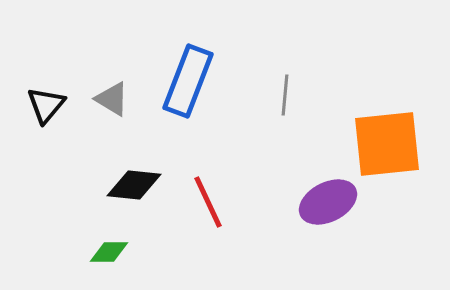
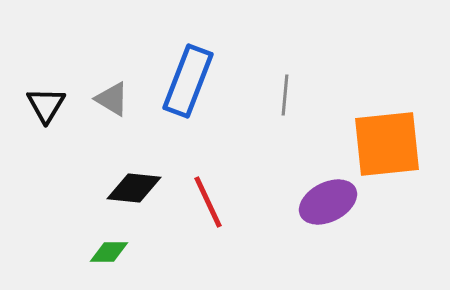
black triangle: rotated 9 degrees counterclockwise
black diamond: moved 3 px down
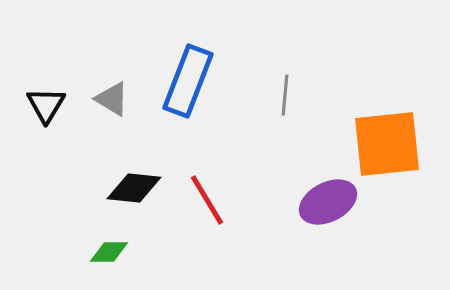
red line: moved 1 px left, 2 px up; rotated 6 degrees counterclockwise
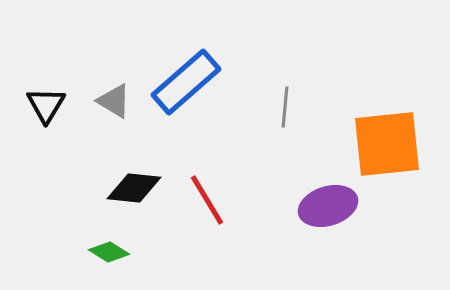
blue rectangle: moved 2 px left, 1 px down; rotated 28 degrees clockwise
gray line: moved 12 px down
gray triangle: moved 2 px right, 2 px down
purple ellipse: moved 4 px down; rotated 10 degrees clockwise
green diamond: rotated 33 degrees clockwise
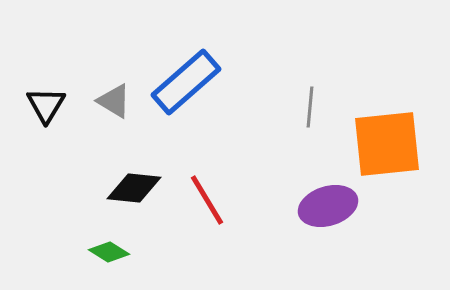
gray line: moved 25 px right
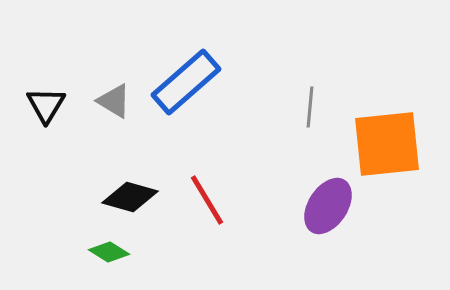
black diamond: moved 4 px left, 9 px down; rotated 10 degrees clockwise
purple ellipse: rotated 40 degrees counterclockwise
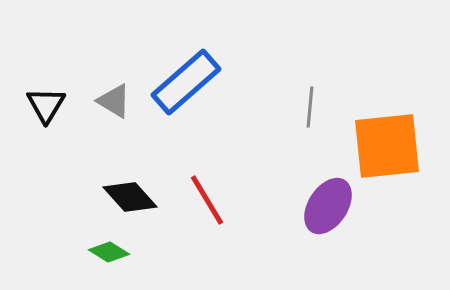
orange square: moved 2 px down
black diamond: rotated 32 degrees clockwise
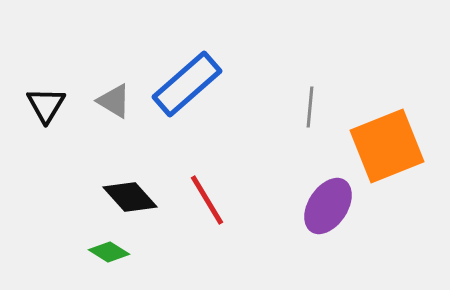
blue rectangle: moved 1 px right, 2 px down
orange square: rotated 16 degrees counterclockwise
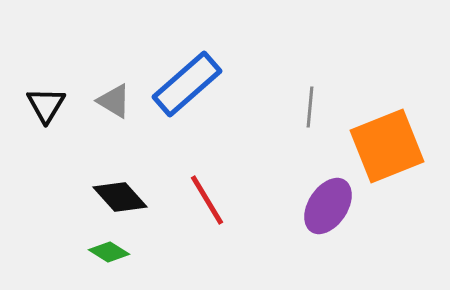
black diamond: moved 10 px left
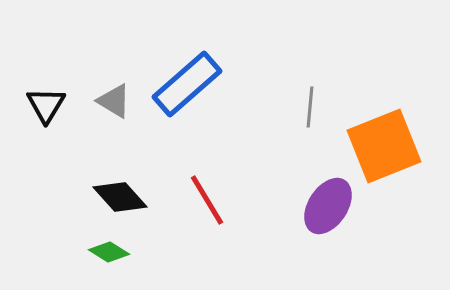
orange square: moved 3 px left
